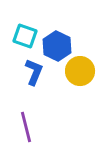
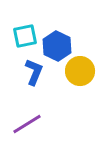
cyan square: rotated 30 degrees counterclockwise
purple line: moved 1 px right, 3 px up; rotated 72 degrees clockwise
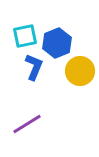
blue hexagon: moved 3 px up; rotated 12 degrees clockwise
blue L-shape: moved 5 px up
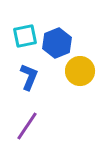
blue L-shape: moved 5 px left, 10 px down
purple line: moved 2 px down; rotated 24 degrees counterclockwise
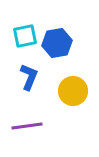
blue hexagon: rotated 12 degrees clockwise
yellow circle: moved 7 px left, 20 px down
purple line: rotated 48 degrees clockwise
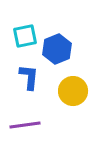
blue hexagon: moved 6 px down; rotated 12 degrees counterclockwise
blue L-shape: rotated 16 degrees counterclockwise
purple line: moved 2 px left, 1 px up
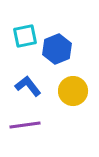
blue L-shape: moved 1 px left, 9 px down; rotated 44 degrees counterclockwise
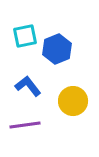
yellow circle: moved 10 px down
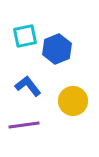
purple line: moved 1 px left
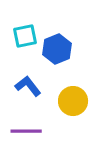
purple line: moved 2 px right, 6 px down; rotated 8 degrees clockwise
